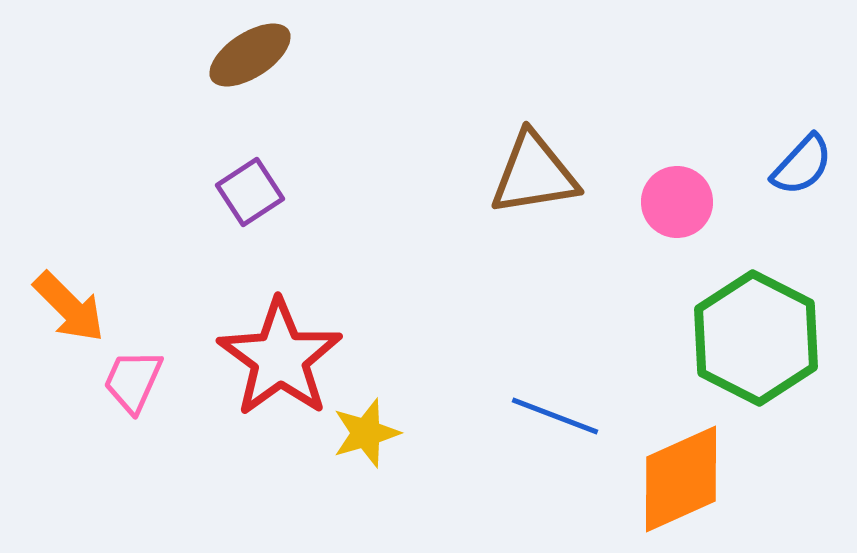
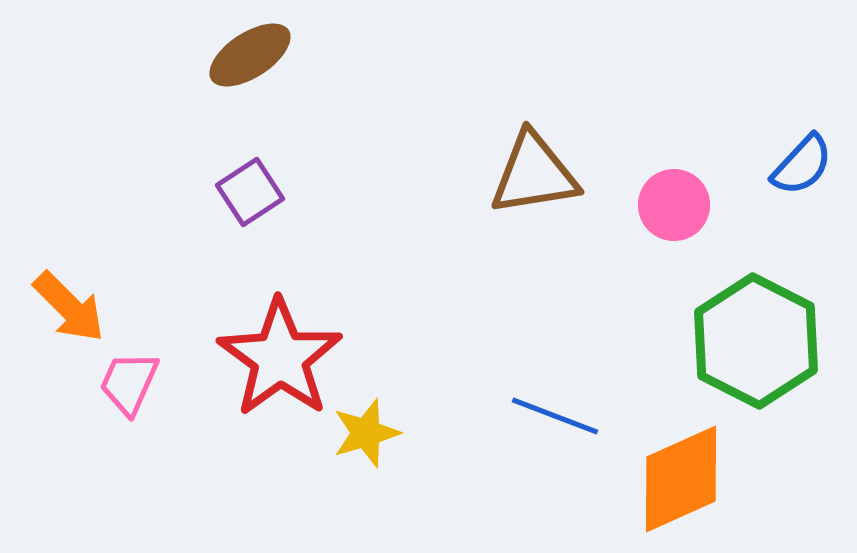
pink circle: moved 3 px left, 3 px down
green hexagon: moved 3 px down
pink trapezoid: moved 4 px left, 2 px down
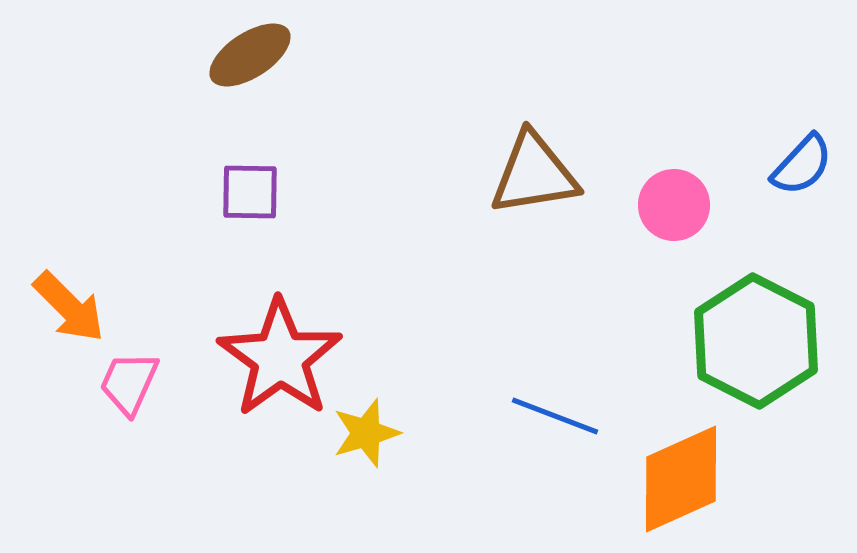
purple square: rotated 34 degrees clockwise
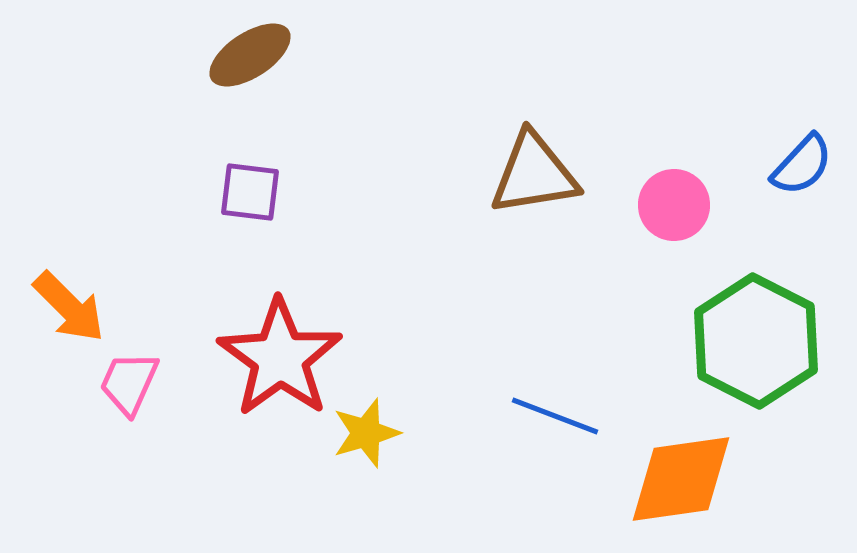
purple square: rotated 6 degrees clockwise
orange diamond: rotated 16 degrees clockwise
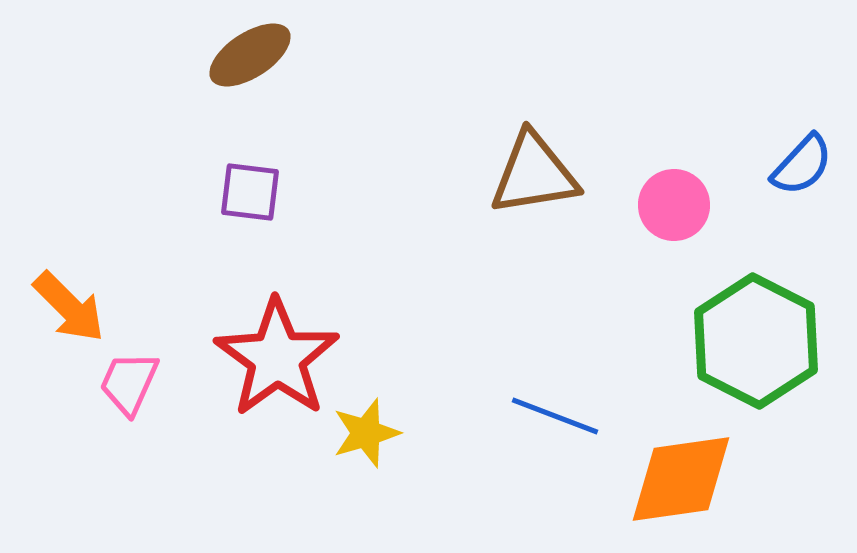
red star: moved 3 px left
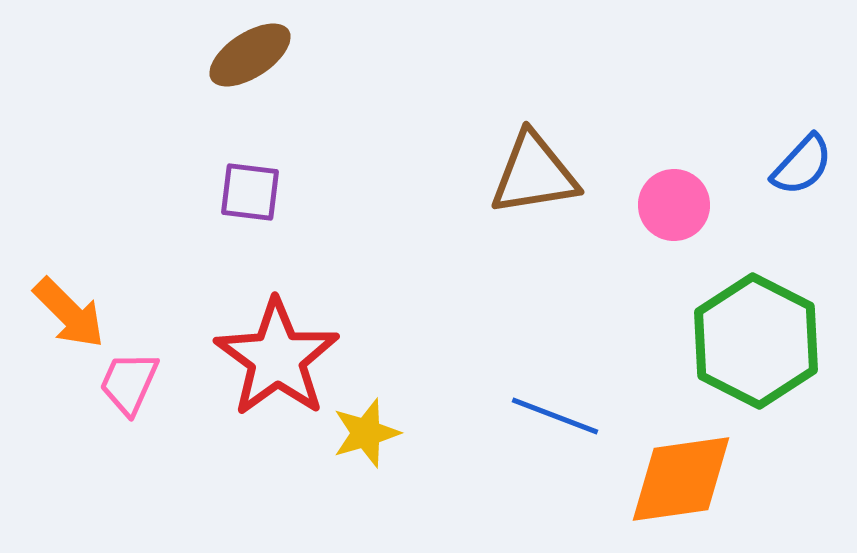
orange arrow: moved 6 px down
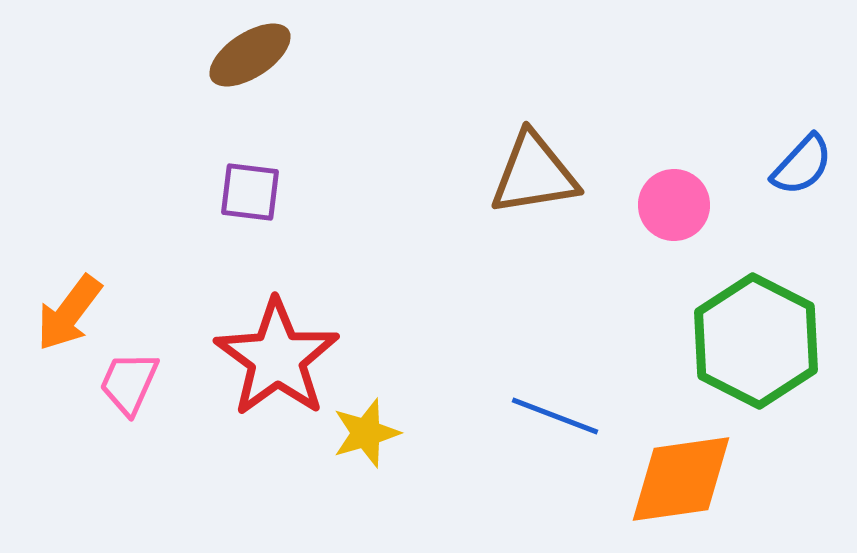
orange arrow: rotated 82 degrees clockwise
